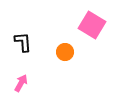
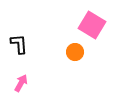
black L-shape: moved 4 px left, 2 px down
orange circle: moved 10 px right
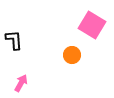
black L-shape: moved 5 px left, 4 px up
orange circle: moved 3 px left, 3 px down
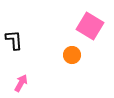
pink square: moved 2 px left, 1 px down
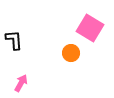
pink square: moved 2 px down
orange circle: moved 1 px left, 2 px up
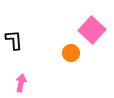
pink square: moved 2 px right, 2 px down; rotated 12 degrees clockwise
pink arrow: rotated 18 degrees counterclockwise
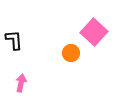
pink square: moved 2 px right, 2 px down
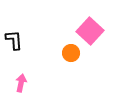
pink square: moved 4 px left, 1 px up
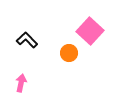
black L-shape: moved 13 px right; rotated 40 degrees counterclockwise
orange circle: moved 2 px left
